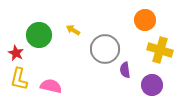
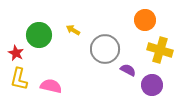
purple semicircle: moved 3 px right; rotated 126 degrees clockwise
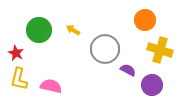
green circle: moved 5 px up
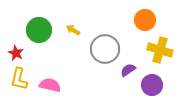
purple semicircle: rotated 63 degrees counterclockwise
pink semicircle: moved 1 px left, 1 px up
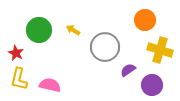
gray circle: moved 2 px up
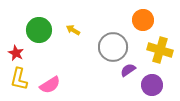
orange circle: moved 2 px left
gray circle: moved 8 px right
pink semicircle: rotated 135 degrees clockwise
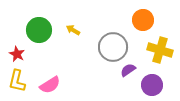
red star: moved 1 px right, 1 px down
yellow L-shape: moved 2 px left, 2 px down
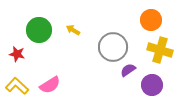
orange circle: moved 8 px right
red star: rotated 14 degrees counterclockwise
yellow L-shape: moved 5 px down; rotated 120 degrees clockwise
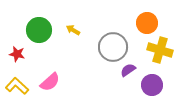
orange circle: moved 4 px left, 3 px down
pink semicircle: moved 3 px up; rotated 10 degrees counterclockwise
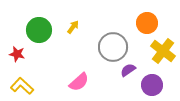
yellow arrow: moved 3 px up; rotated 96 degrees clockwise
yellow cross: moved 3 px right, 1 px down; rotated 20 degrees clockwise
pink semicircle: moved 29 px right
yellow L-shape: moved 5 px right
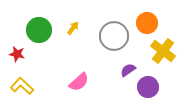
yellow arrow: moved 1 px down
gray circle: moved 1 px right, 11 px up
purple circle: moved 4 px left, 2 px down
